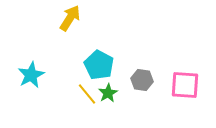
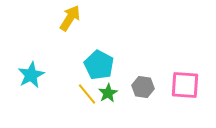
gray hexagon: moved 1 px right, 7 px down
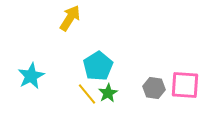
cyan pentagon: moved 1 px left, 1 px down; rotated 12 degrees clockwise
cyan star: moved 1 px down
gray hexagon: moved 11 px right, 1 px down
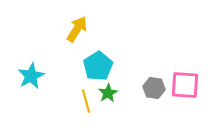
yellow arrow: moved 7 px right, 11 px down
yellow line: moved 1 px left, 7 px down; rotated 25 degrees clockwise
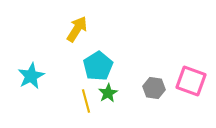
pink square: moved 6 px right, 4 px up; rotated 16 degrees clockwise
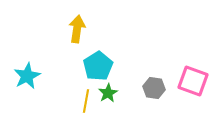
yellow arrow: rotated 24 degrees counterclockwise
cyan star: moved 4 px left
pink square: moved 2 px right
yellow line: rotated 25 degrees clockwise
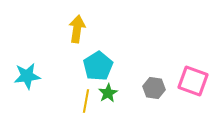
cyan star: rotated 20 degrees clockwise
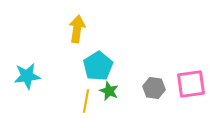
pink square: moved 2 px left, 3 px down; rotated 28 degrees counterclockwise
green star: moved 1 px right, 2 px up; rotated 18 degrees counterclockwise
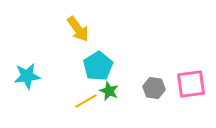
yellow arrow: moved 1 px right; rotated 136 degrees clockwise
yellow line: rotated 50 degrees clockwise
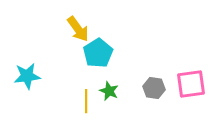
cyan pentagon: moved 13 px up
yellow line: rotated 60 degrees counterclockwise
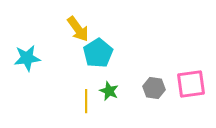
cyan star: moved 18 px up
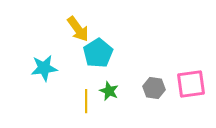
cyan star: moved 17 px right, 10 px down
